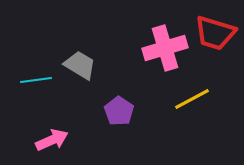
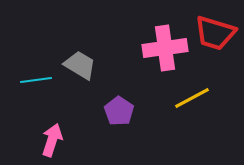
pink cross: rotated 9 degrees clockwise
yellow line: moved 1 px up
pink arrow: rotated 48 degrees counterclockwise
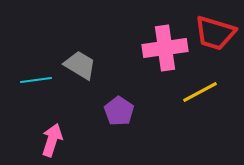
yellow line: moved 8 px right, 6 px up
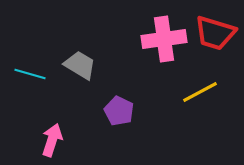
pink cross: moved 1 px left, 9 px up
cyan line: moved 6 px left, 6 px up; rotated 24 degrees clockwise
purple pentagon: rotated 8 degrees counterclockwise
